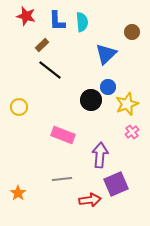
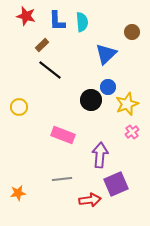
orange star: rotated 28 degrees clockwise
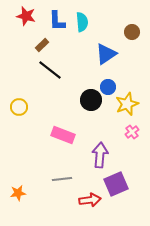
blue triangle: rotated 10 degrees clockwise
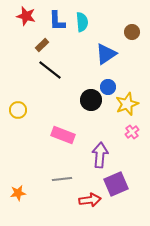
yellow circle: moved 1 px left, 3 px down
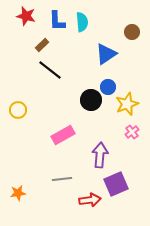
pink rectangle: rotated 50 degrees counterclockwise
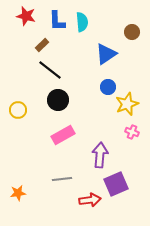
black circle: moved 33 px left
pink cross: rotated 32 degrees counterclockwise
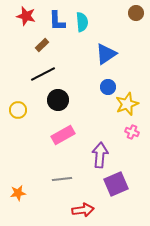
brown circle: moved 4 px right, 19 px up
black line: moved 7 px left, 4 px down; rotated 65 degrees counterclockwise
red arrow: moved 7 px left, 10 px down
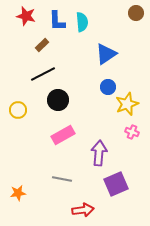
purple arrow: moved 1 px left, 2 px up
gray line: rotated 18 degrees clockwise
